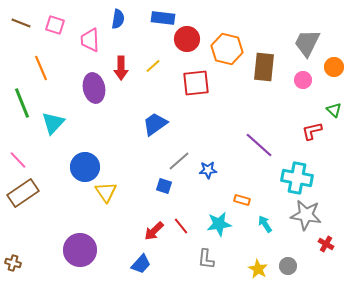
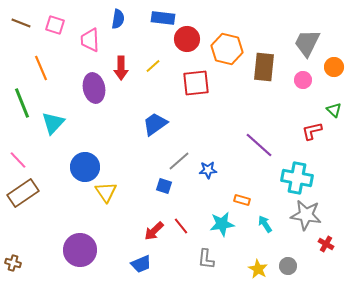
cyan star at (219, 224): moved 3 px right
blue trapezoid at (141, 264): rotated 25 degrees clockwise
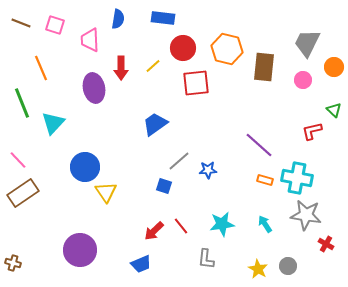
red circle at (187, 39): moved 4 px left, 9 px down
orange rectangle at (242, 200): moved 23 px right, 20 px up
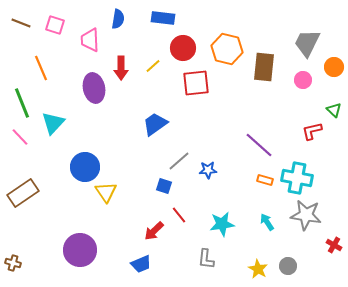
pink line at (18, 160): moved 2 px right, 23 px up
cyan arrow at (265, 224): moved 2 px right, 2 px up
red line at (181, 226): moved 2 px left, 11 px up
red cross at (326, 244): moved 8 px right, 1 px down
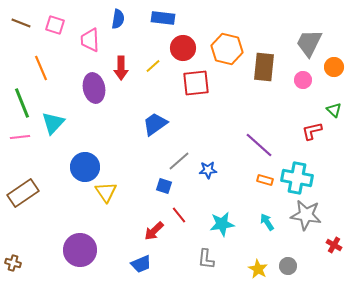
gray trapezoid at (307, 43): moved 2 px right
pink line at (20, 137): rotated 54 degrees counterclockwise
